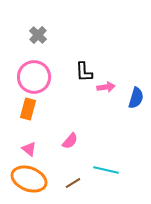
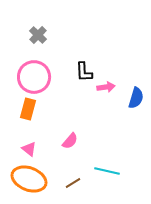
cyan line: moved 1 px right, 1 px down
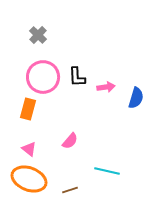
black L-shape: moved 7 px left, 5 px down
pink circle: moved 9 px right
brown line: moved 3 px left, 7 px down; rotated 14 degrees clockwise
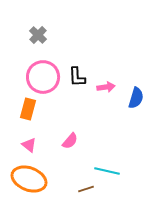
pink triangle: moved 4 px up
brown line: moved 16 px right, 1 px up
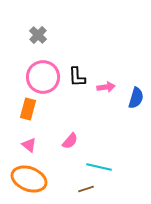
cyan line: moved 8 px left, 4 px up
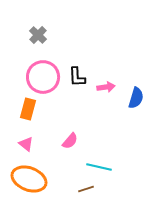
pink triangle: moved 3 px left, 1 px up
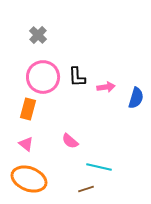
pink semicircle: rotated 90 degrees clockwise
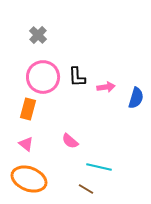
brown line: rotated 49 degrees clockwise
